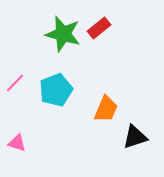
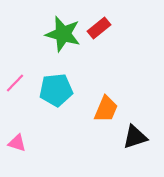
cyan pentagon: rotated 16 degrees clockwise
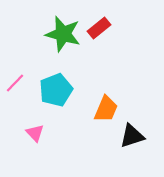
cyan pentagon: rotated 16 degrees counterclockwise
black triangle: moved 3 px left, 1 px up
pink triangle: moved 18 px right, 10 px up; rotated 30 degrees clockwise
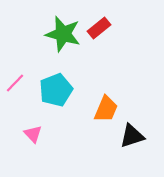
pink triangle: moved 2 px left, 1 px down
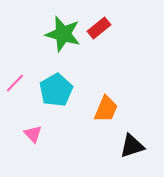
cyan pentagon: rotated 8 degrees counterclockwise
black triangle: moved 10 px down
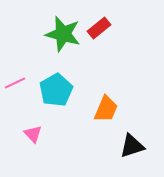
pink line: rotated 20 degrees clockwise
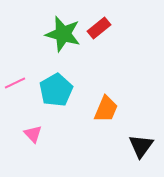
black triangle: moved 9 px right; rotated 36 degrees counterclockwise
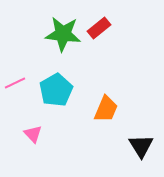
green star: rotated 9 degrees counterclockwise
black triangle: rotated 8 degrees counterclockwise
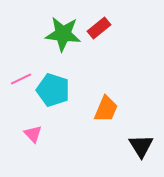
pink line: moved 6 px right, 4 px up
cyan pentagon: moved 3 px left; rotated 24 degrees counterclockwise
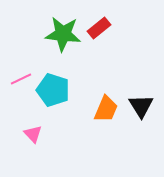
black triangle: moved 40 px up
